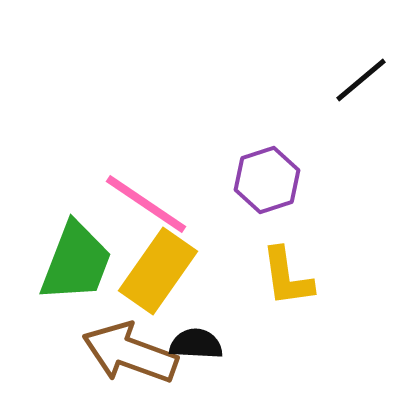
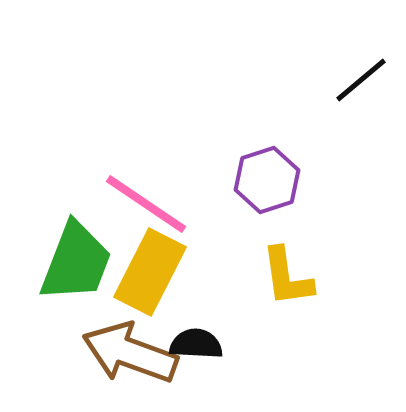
yellow rectangle: moved 8 px left, 1 px down; rotated 8 degrees counterclockwise
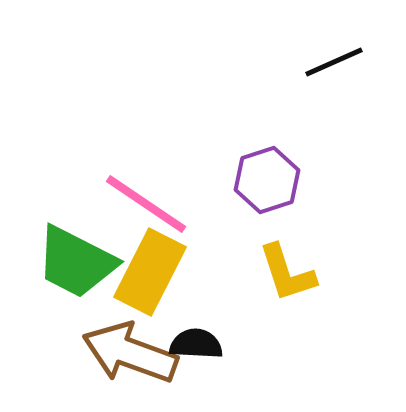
black line: moved 27 px left, 18 px up; rotated 16 degrees clockwise
green trapezoid: rotated 96 degrees clockwise
yellow L-shape: moved 4 px up; rotated 10 degrees counterclockwise
